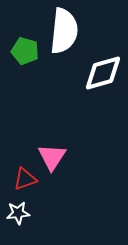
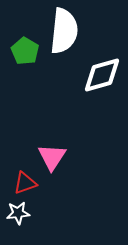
green pentagon: rotated 16 degrees clockwise
white diamond: moved 1 px left, 2 px down
red triangle: moved 4 px down
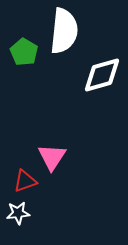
green pentagon: moved 1 px left, 1 px down
red triangle: moved 2 px up
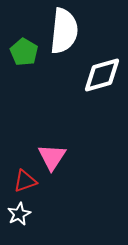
white star: moved 1 px right, 1 px down; rotated 20 degrees counterclockwise
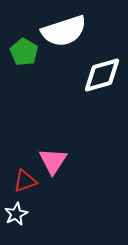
white semicircle: rotated 66 degrees clockwise
pink triangle: moved 1 px right, 4 px down
white star: moved 3 px left
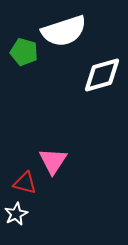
green pentagon: rotated 16 degrees counterclockwise
red triangle: moved 2 px down; rotated 35 degrees clockwise
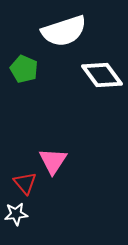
green pentagon: moved 17 px down; rotated 8 degrees clockwise
white diamond: rotated 69 degrees clockwise
red triangle: rotated 35 degrees clockwise
white star: rotated 20 degrees clockwise
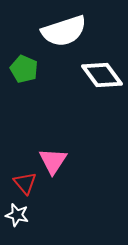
white star: moved 1 px right, 1 px down; rotated 20 degrees clockwise
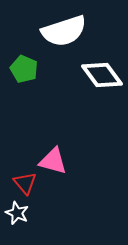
pink triangle: rotated 48 degrees counterclockwise
white star: moved 2 px up; rotated 10 degrees clockwise
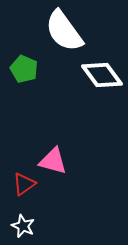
white semicircle: rotated 72 degrees clockwise
red triangle: moved 1 px left, 1 px down; rotated 35 degrees clockwise
white star: moved 6 px right, 13 px down
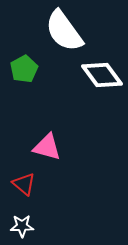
green pentagon: rotated 20 degrees clockwise
pink triangle: moved 6 px left, 14 px up
red triangle: rotated 45 degrees counterclockwise
white star: moved 1 px left; rotated 25 degrees counterclockwise
